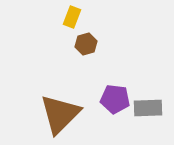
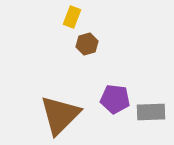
brown hexagon: moved 1 px right
gray rectangle: moved 3 px right, 4 px down
brown triangle: moved 1 px down
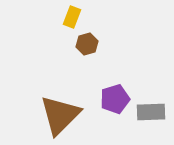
purple pentagon: rotated 24 degrees counterclockwise
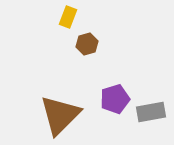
yellow rectangle: moved 4 px left
gray rectangle: rotated 8 degrees counterclockwise
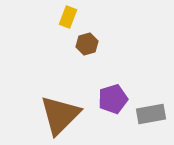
purple pentagon: moved 2 px left
gray rectangle: moved 2 px down
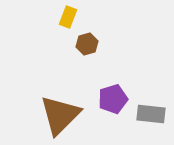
gray rectangle: rotated 16 degrees clockwise
